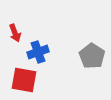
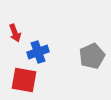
gray pentagon: rotated 15 degrees clockwise
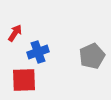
red arrow: rotated 126 degrees counterclockwise
red square: rotated 12 degrees counterclockwise
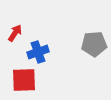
gray pentagon: moved 2 px right, 12 px up; rotated 20 degrees clockwise
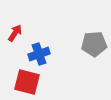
blue cross: moved 1 px right, 2 px down
red square: moved 3 px right, 2 px down; rotated 16 degrees clockwise
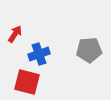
red arrow: moved 1 px down
gray pentagon: moved 5 px left, 6 px down
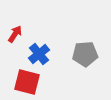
gray pentagon: moved 4 px left, 4 px down
blue cross: rotated 20 degrees counterclockwise
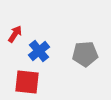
blue cross: moved 3 px up
red square: rotated 8 degrees counterclockwise
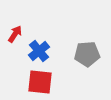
gray pentagon: moved 2 px right
red square: moved 13 px right
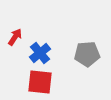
red arrow: moved 3 px down
blue cross: moved 1 px right, 2 px down
